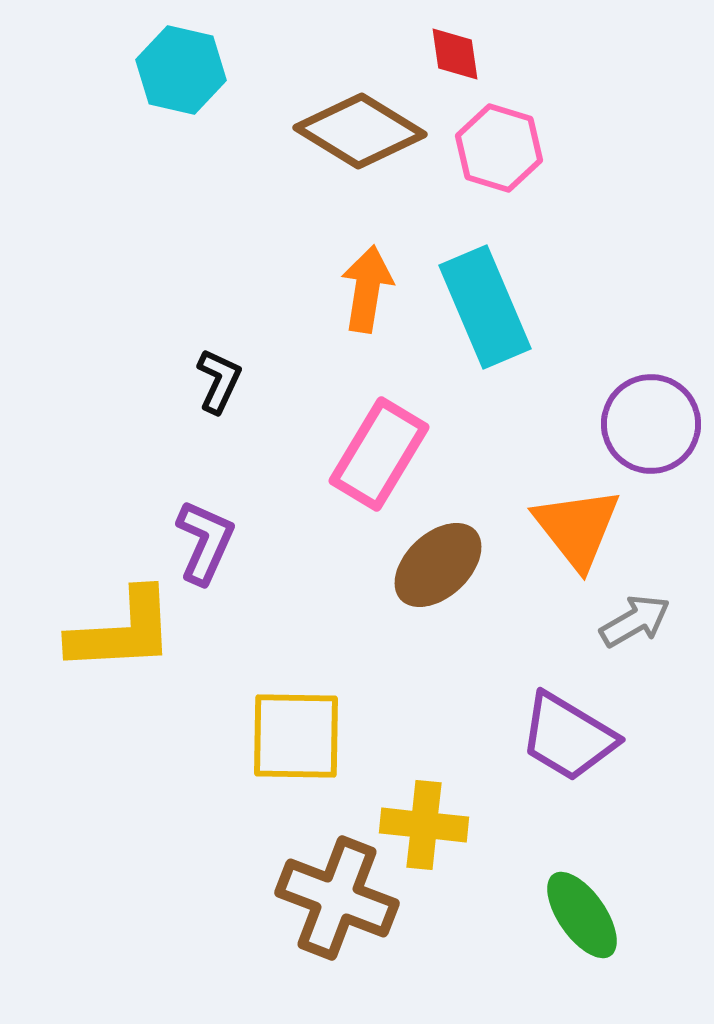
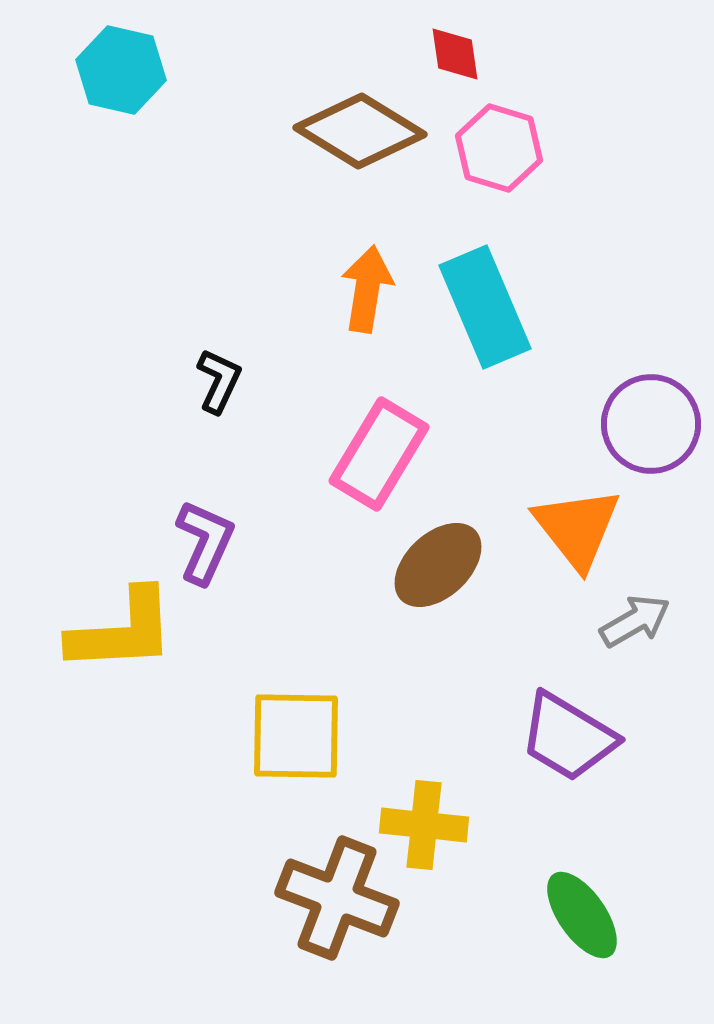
cyan hexagon: moved 60 px left
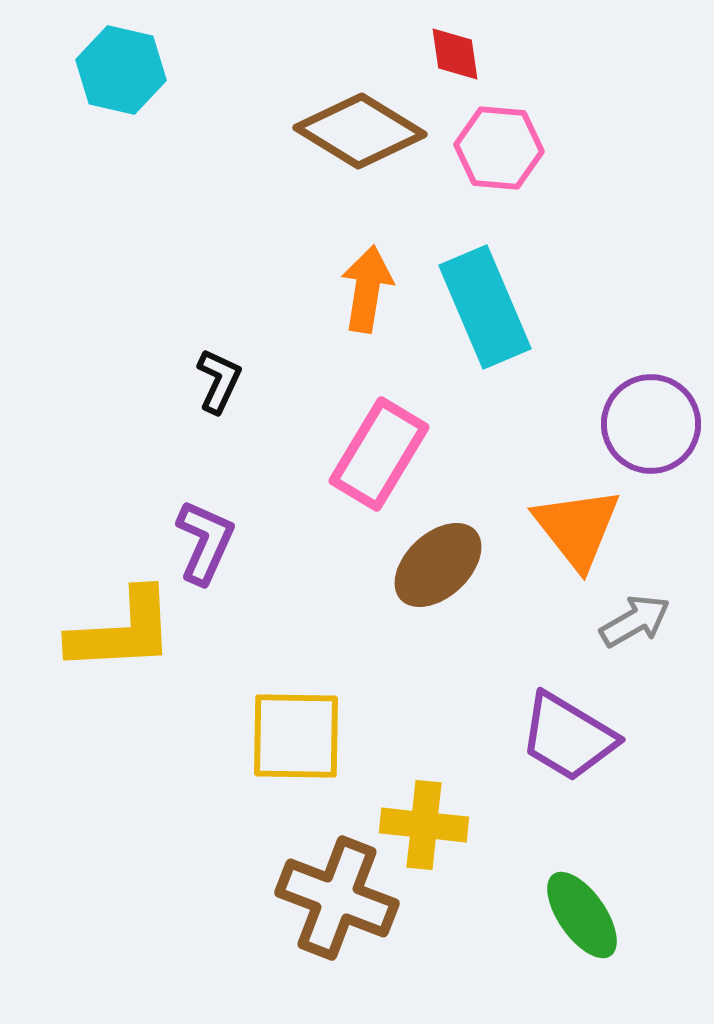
pink hexagon: rotated 12 degrees counterclockwise
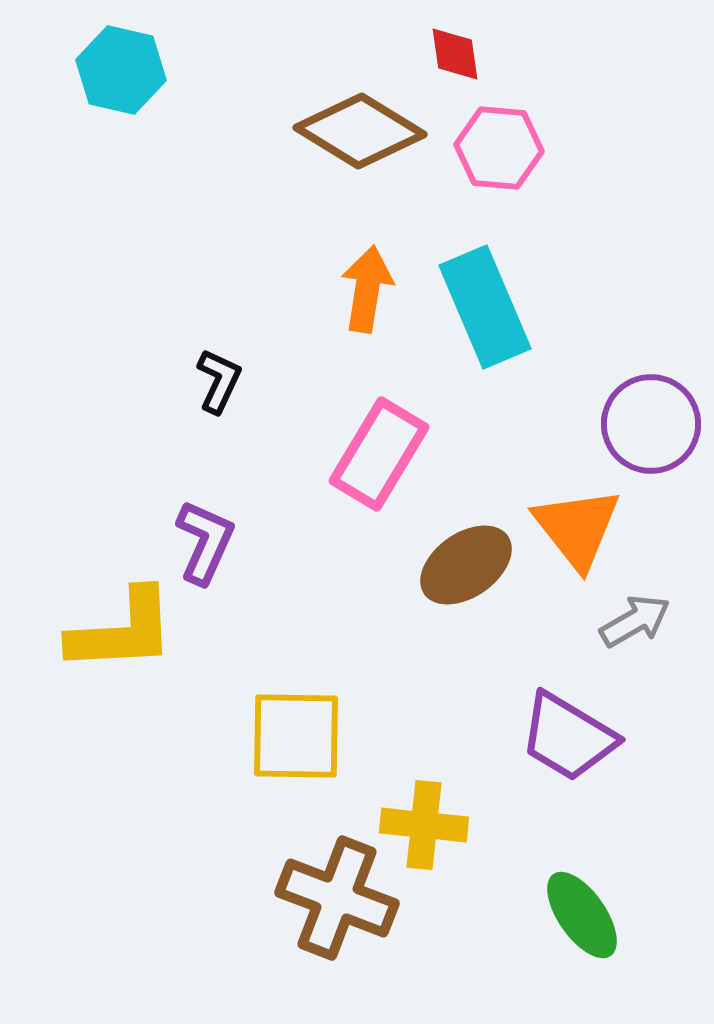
brown ellipse: moved 28 px right; rotated 8 degrees clockwise
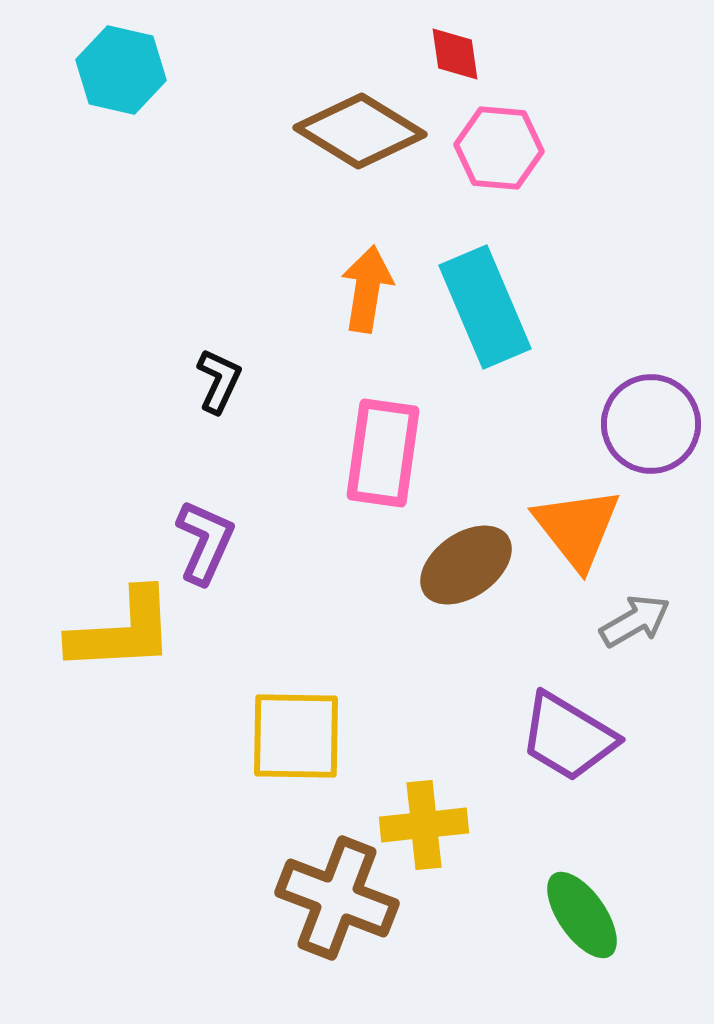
pink rectangle: moved 4 px right, 1 px up; rotated 23 degrees counterclockwise
yellow cross: rotated 12 degrees counterclockwise
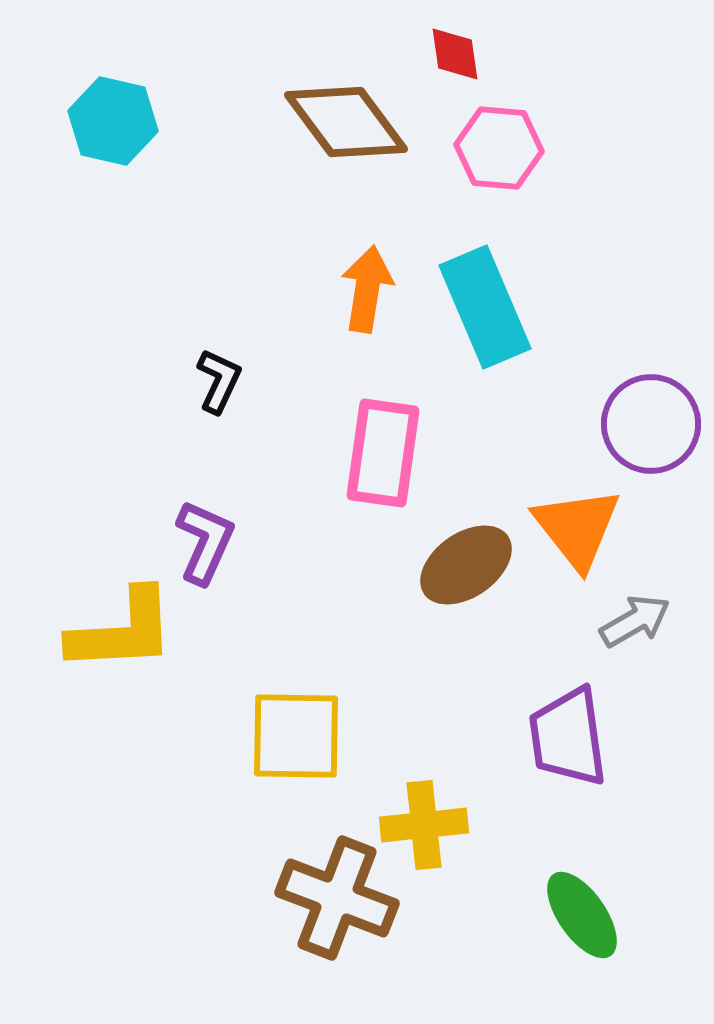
cyan hexagon: moved 8 px left, 51 px down
brown diamond: moved 14 px left, 9 px up; rotated 22 degrees clockwise
purple trapezoid: rotated 51 degrees clockwise
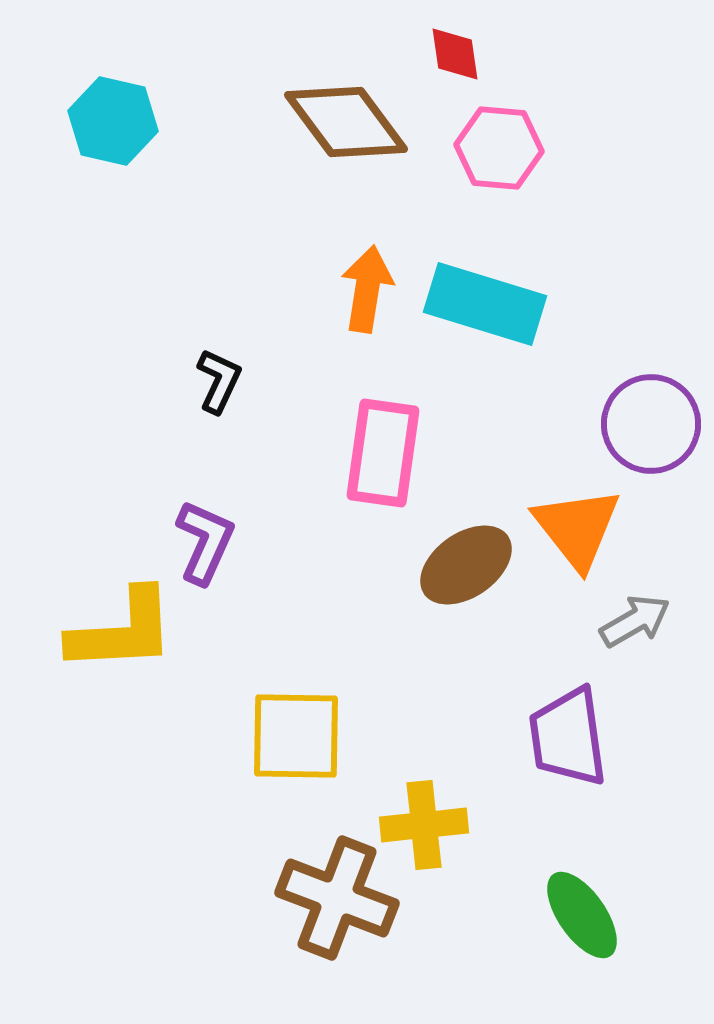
cyan rectangle: moved 3 px up; rotated 50 degrees counterclockwise
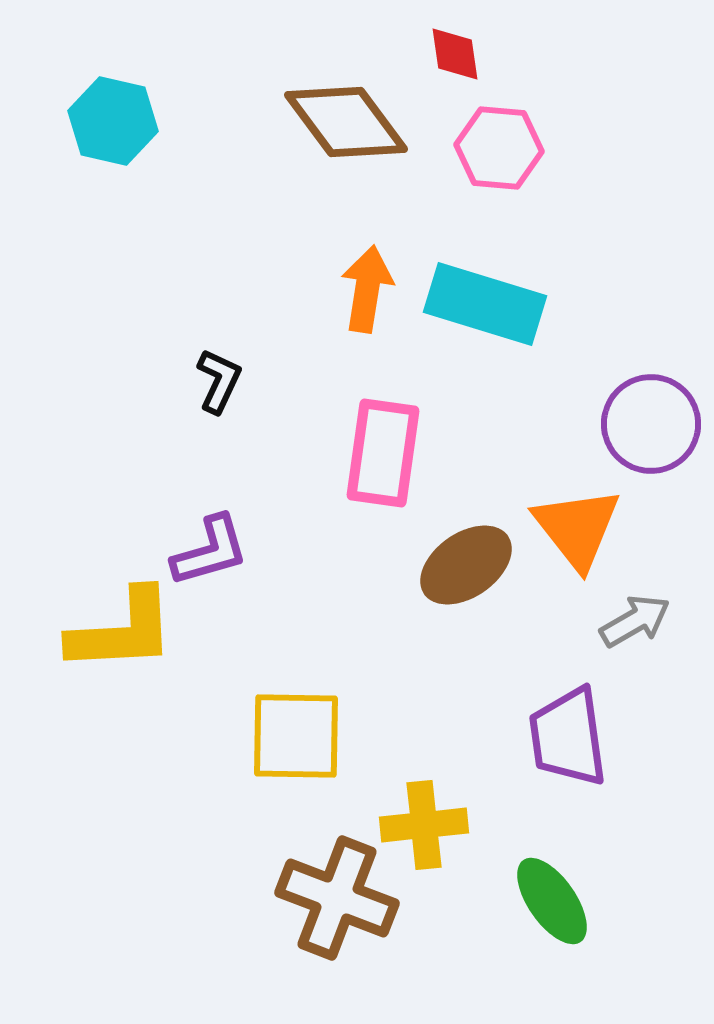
purple L-shape: moved 5 px right, 9 px down; rotated 50 degrees clockwise
green ellipse: moved 30 px left, 14 px up
